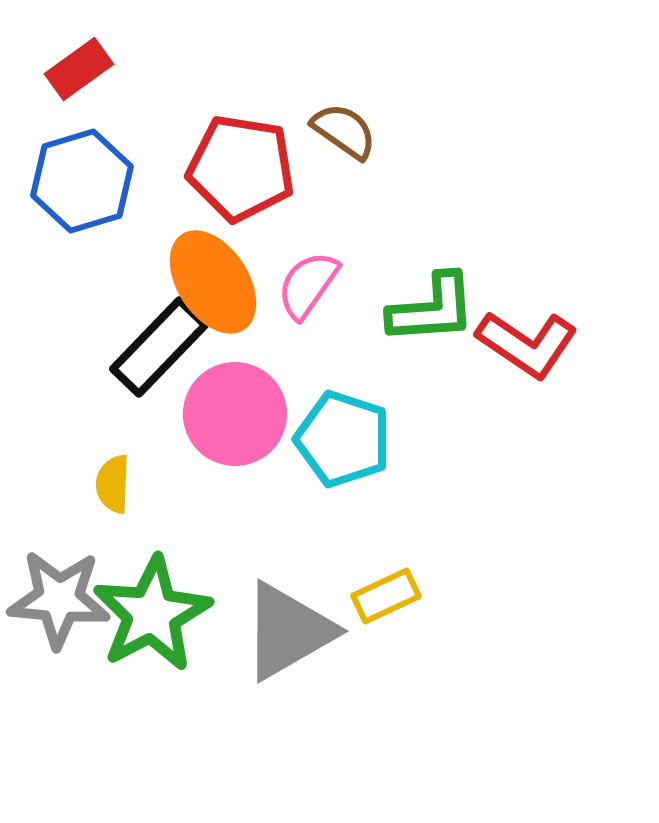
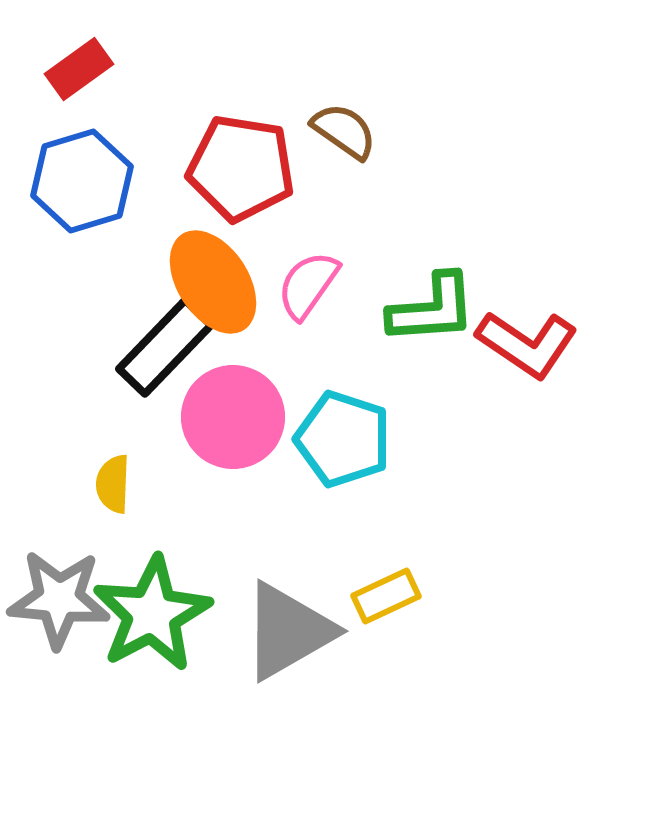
black rectangle: moved 6 px right
pink circle: moved 2 px left, 3 px down
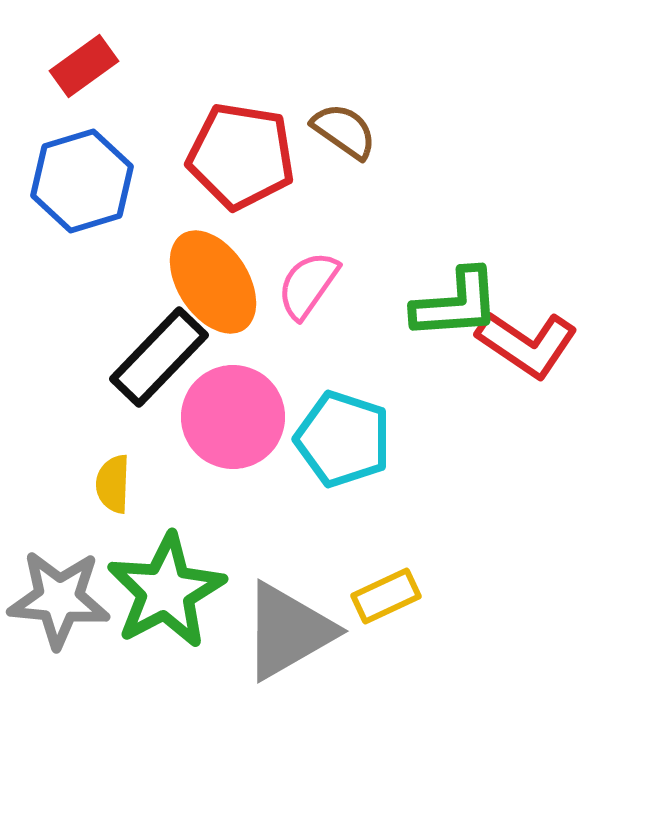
red rectangle: moved 5 px right, 3 px up
red pentagon: moved 12 px up
green L-shape: moved 24 px right, 5 px up
black rectangle: moved 6 px left, 10 px down
green star: moved 14 px right, 23 px up
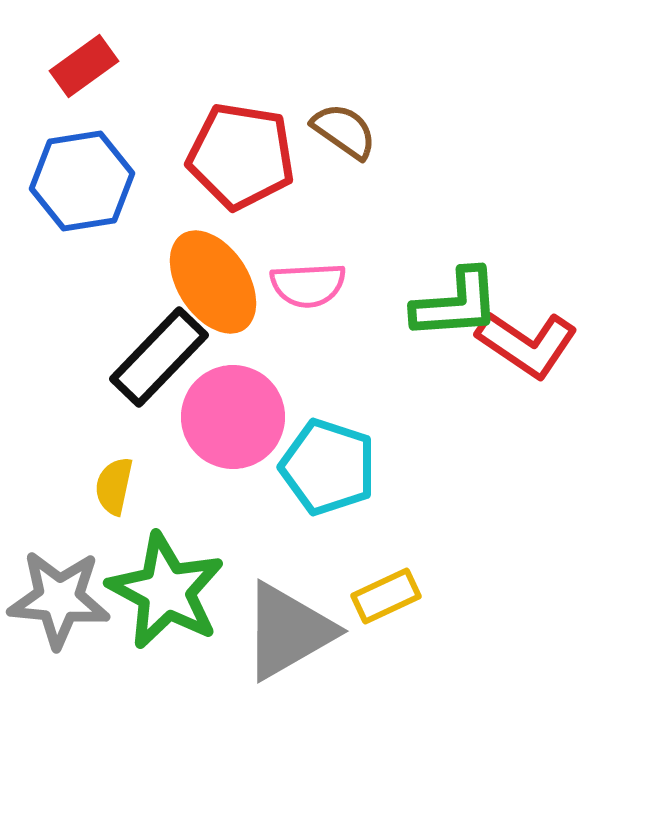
blue hexagon: rotated 8 degrees clockwise
pink semicircle: rotated 128 degrees counterclockwise
cyan pentagon: moved 15 px left, 28 px down
yellow semicircle: moved 1 px right, 2 px down; rotated 10 degrees clockwise
green star: rotated 16 degrees counterclockwise
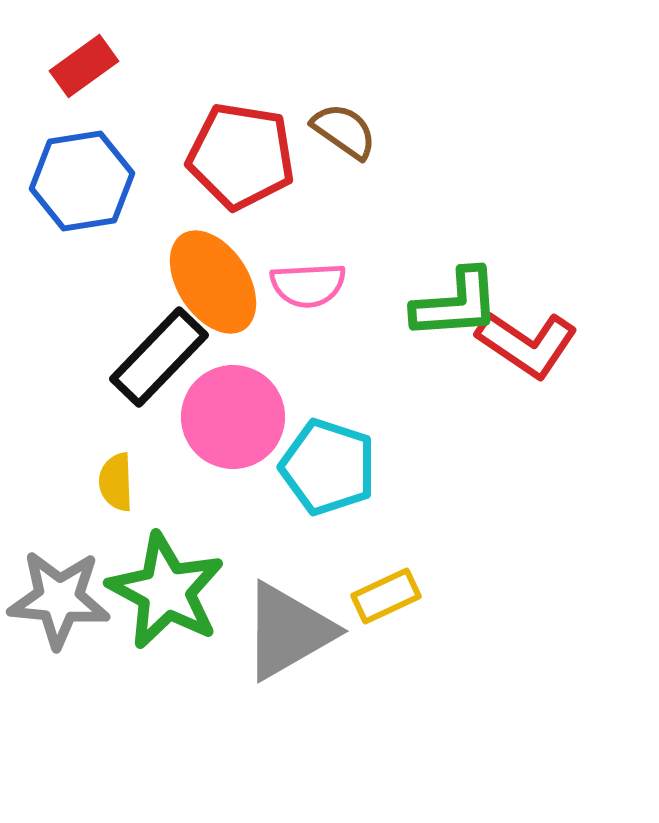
yellow semicircle: moved 2 px right, 4 px up; rotated 14 degrees counterclockwise
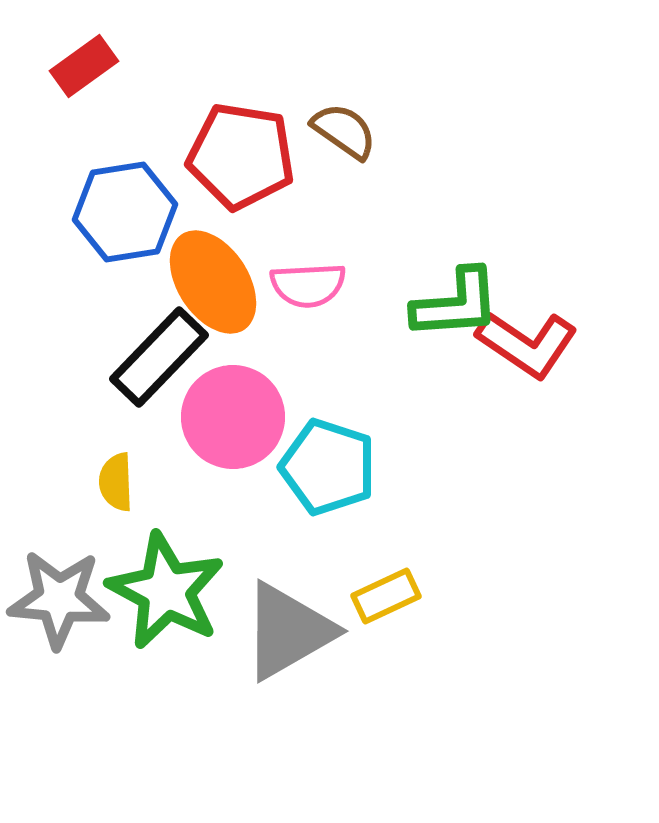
blue hexagon: moved 43 px right, 31 px down
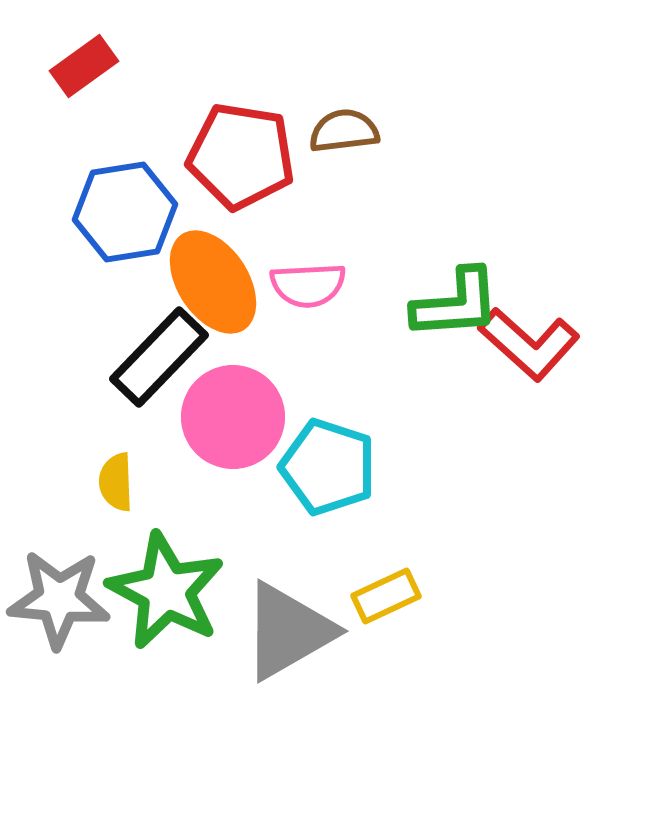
brown semicircle: rotated 42 degrees counterclockwise
red L-shape: moved 2 px right; rotated 8 degrees clockwise
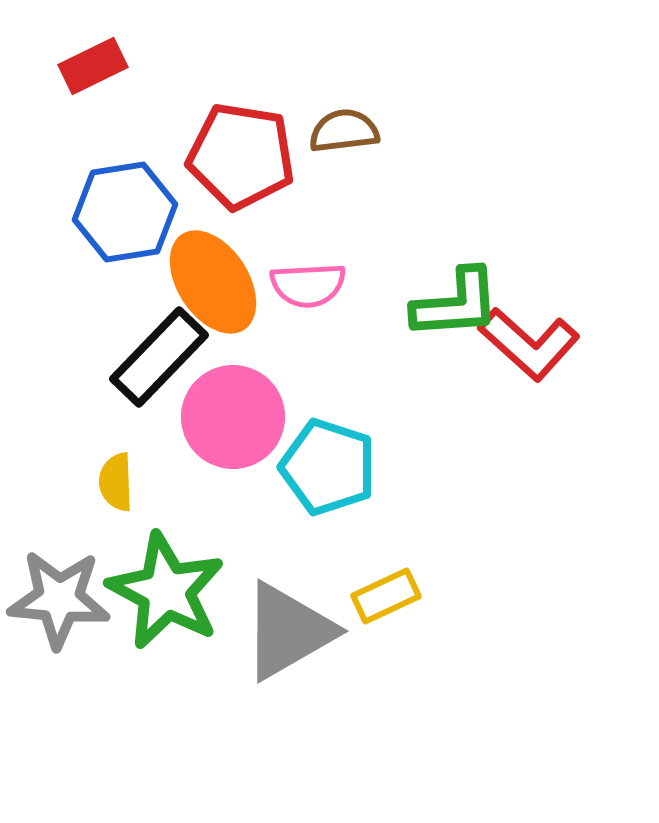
red rectangle: moved 9 px right; rotated 10 degrees clockwise
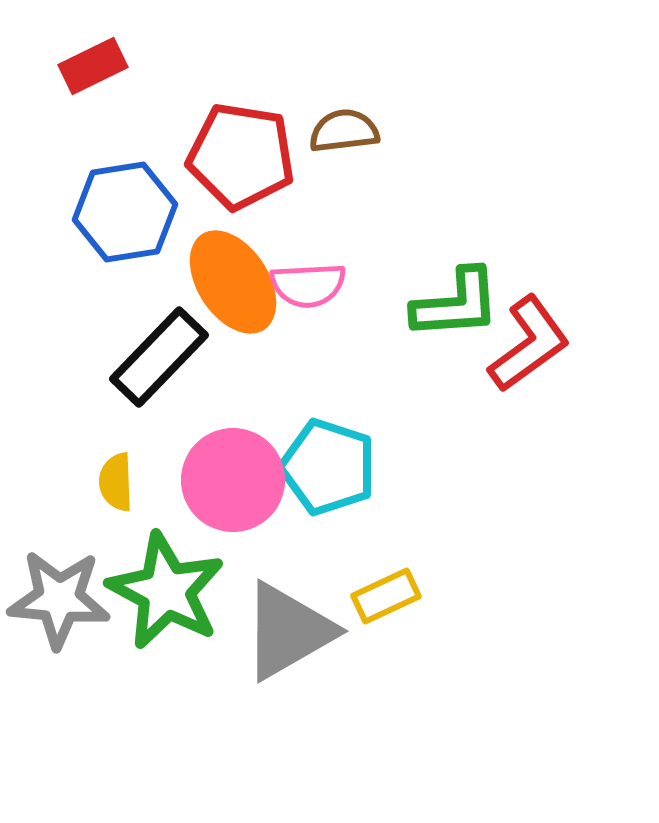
orange ellipse: moved 20 px right
red L-shape: rotated 78 degrees counterclockwise
pink circle: moved 63 px down
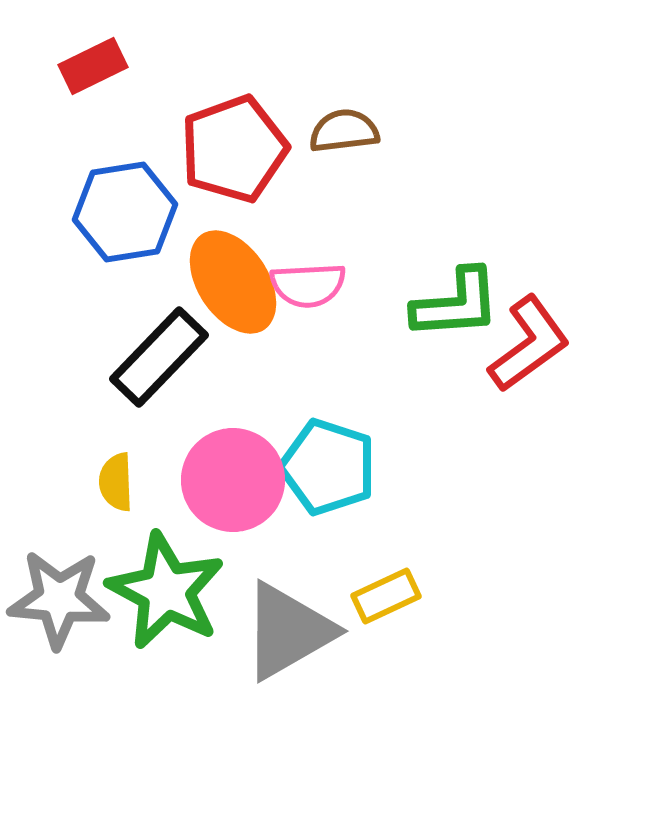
red pentagon: moved 7 px left, 7 px up; rotated 29 degrees counterclockwise
